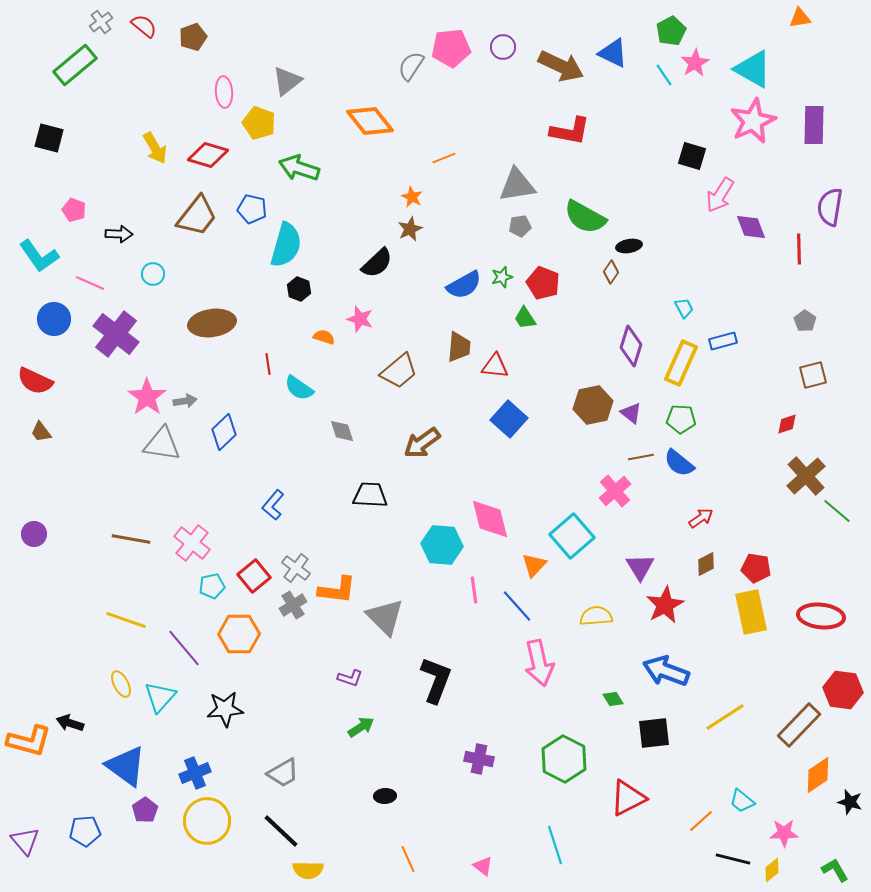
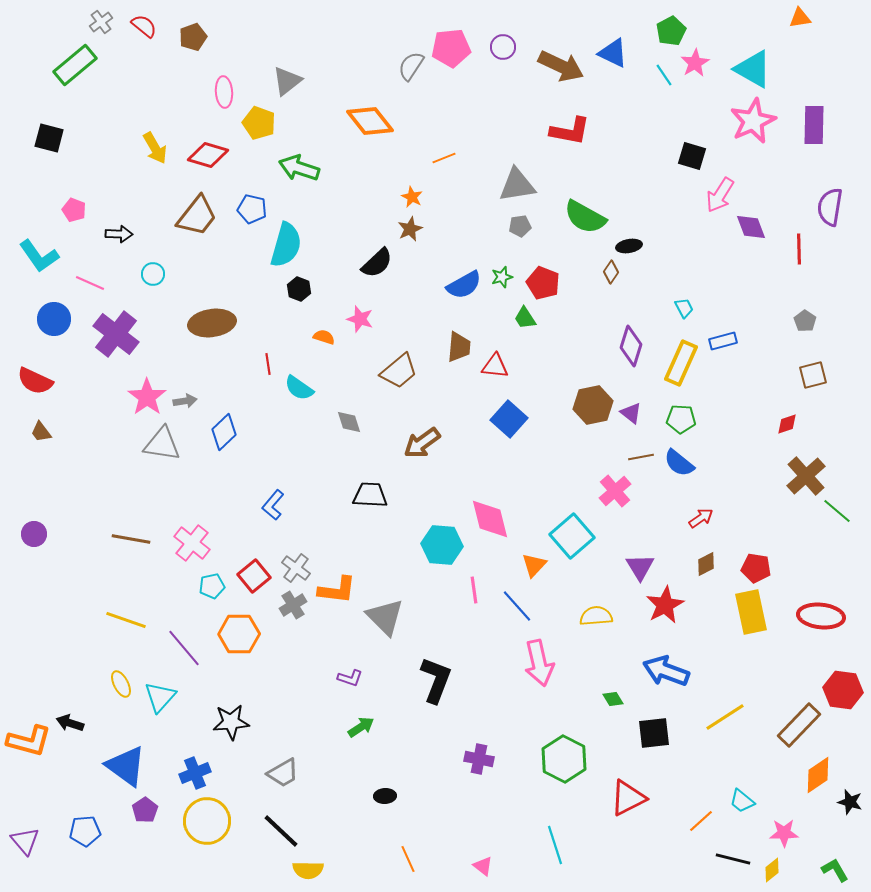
gray diamond at (342, 431): moved 7 px right, 9 px up
black star at (225, 709): moved 6 px right, 13 px down
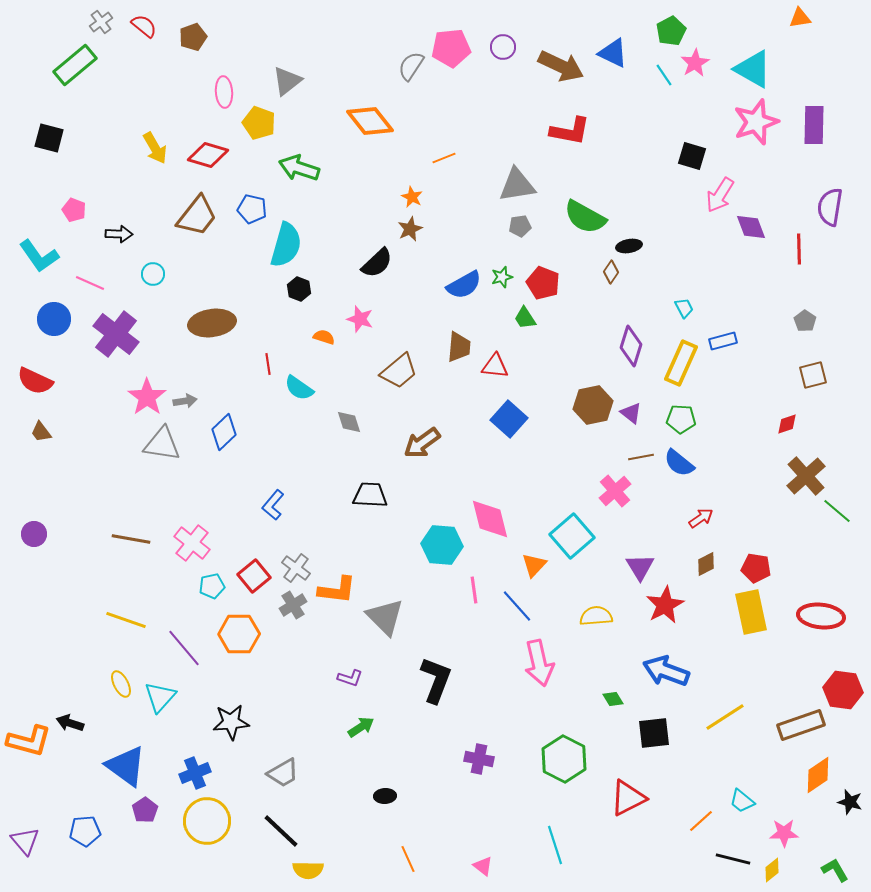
pink star at (753, 121): moved 3 px right, 1 px down; rotated 6 degrees clockwise
brown rectangle at (799, 725): moved 2 px right; rotated 27 degrees clockwise
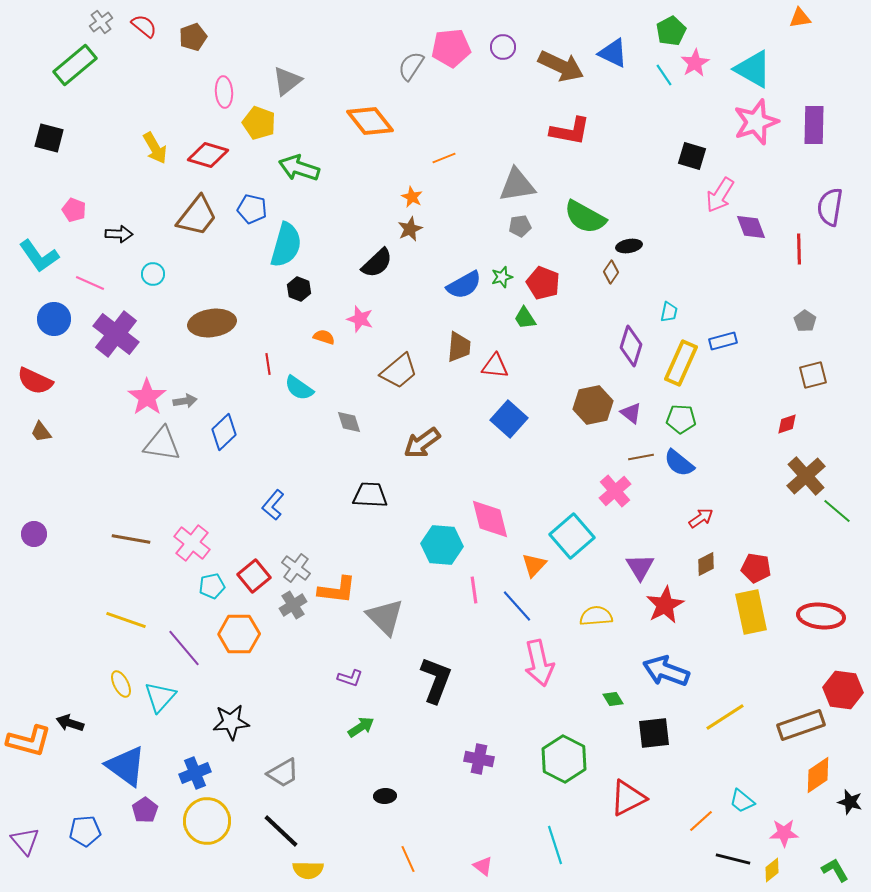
cyan trapezoid at (684, 308): moved 15 px left, 4 px down; rotated 40 degrees clockwise
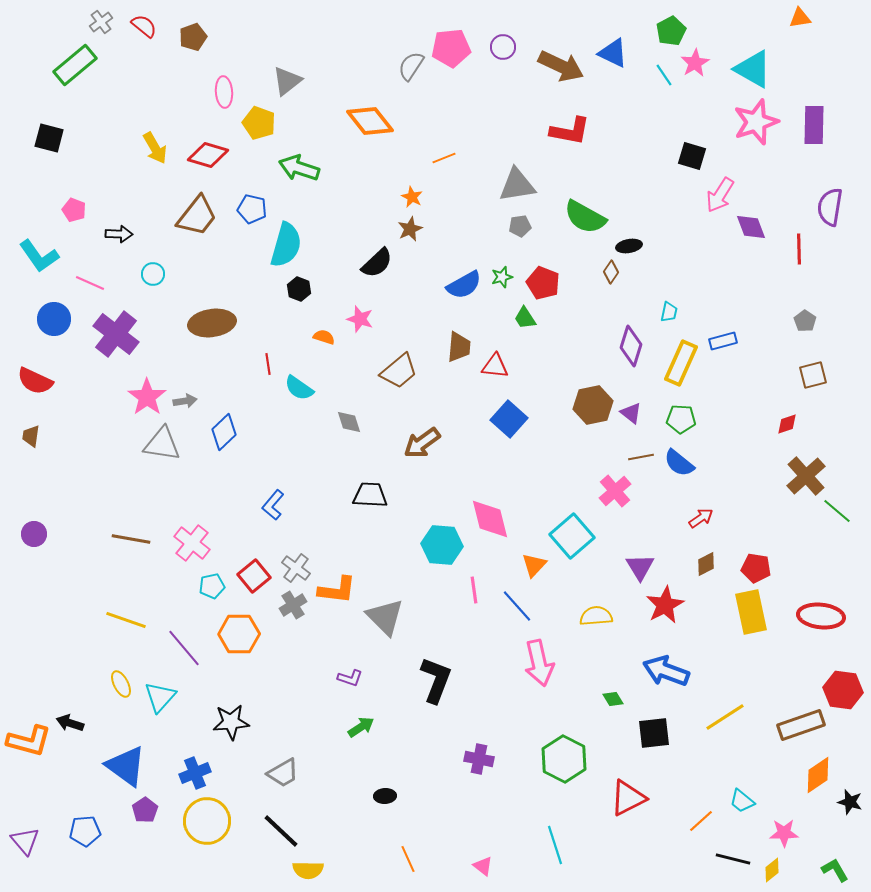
brown trapezoid at (41, 432): moved 10 px left, 4 px down; rotated 45 degrees clockwise
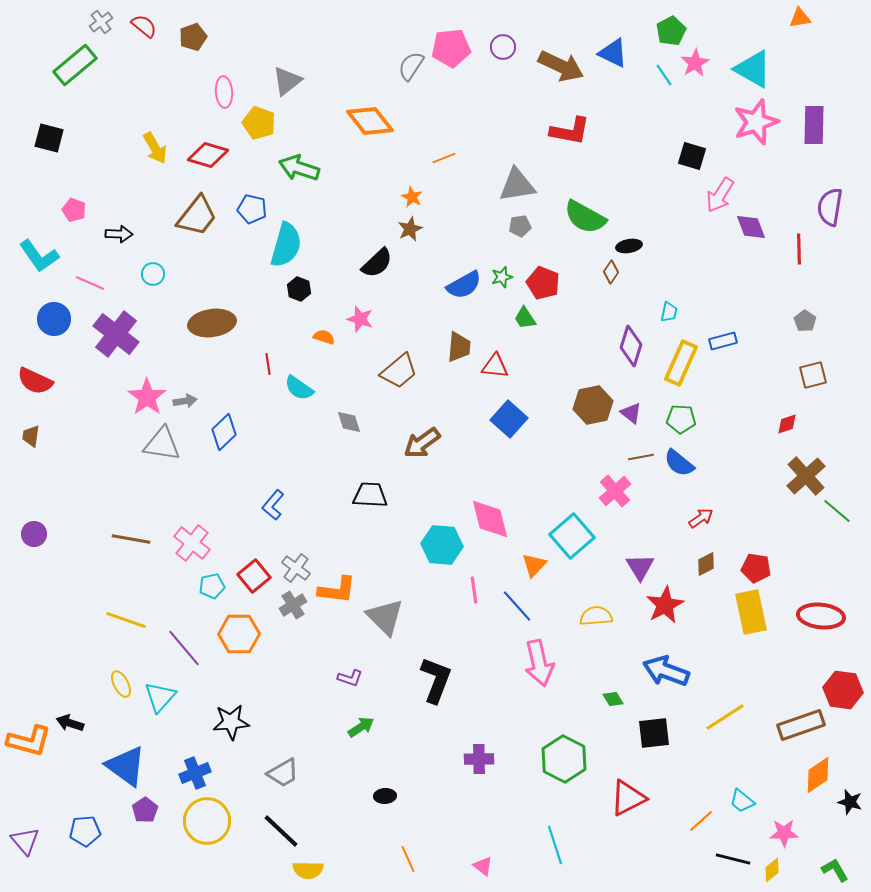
purple cross at (479, 759): rotated 12 degrees counterclockwise
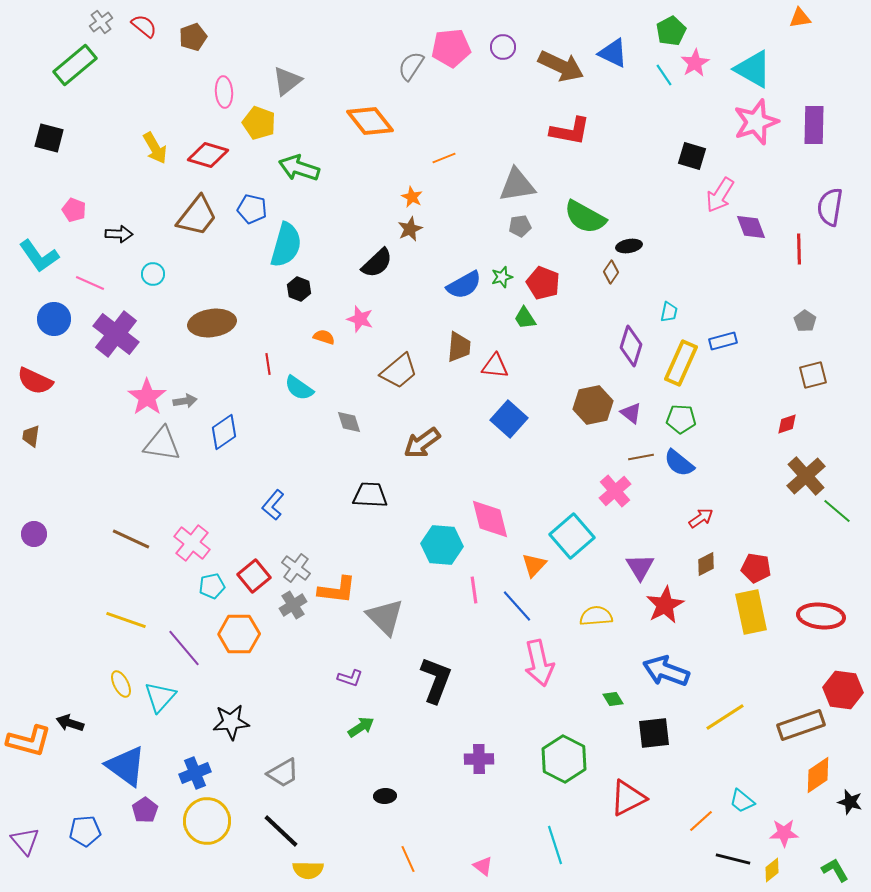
blue diamond at (224, 432): rotated 9 degrees clockwise
brown line at (131, 539): rotated 15 degrees clockwise
